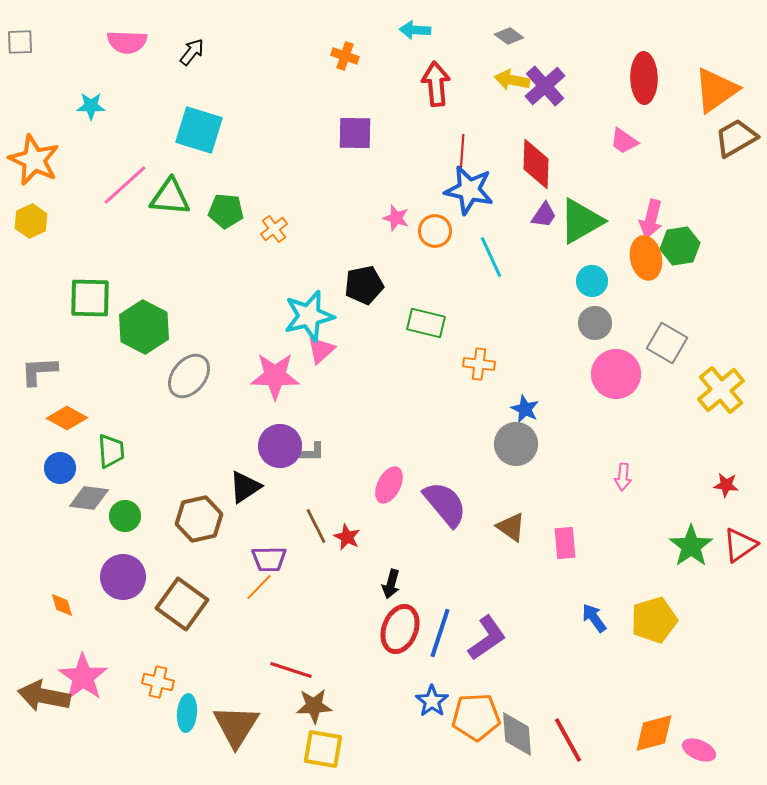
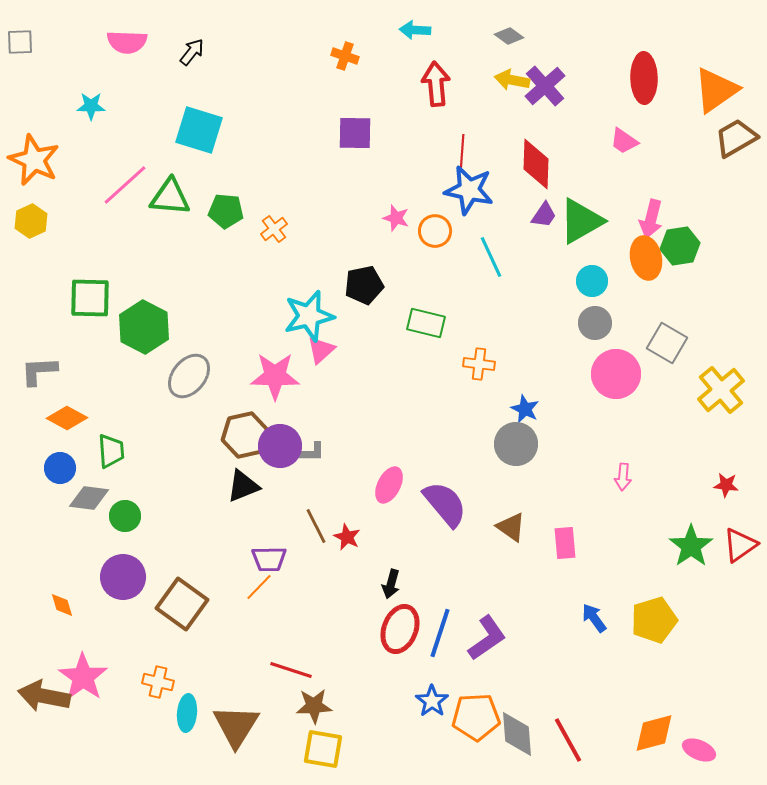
black triangle at (245, 487): moved 2 px left, 1 px up; rotated 12 degrees clockwise
brown hexagon at (199, 519): moved 46 px right, 84 px up
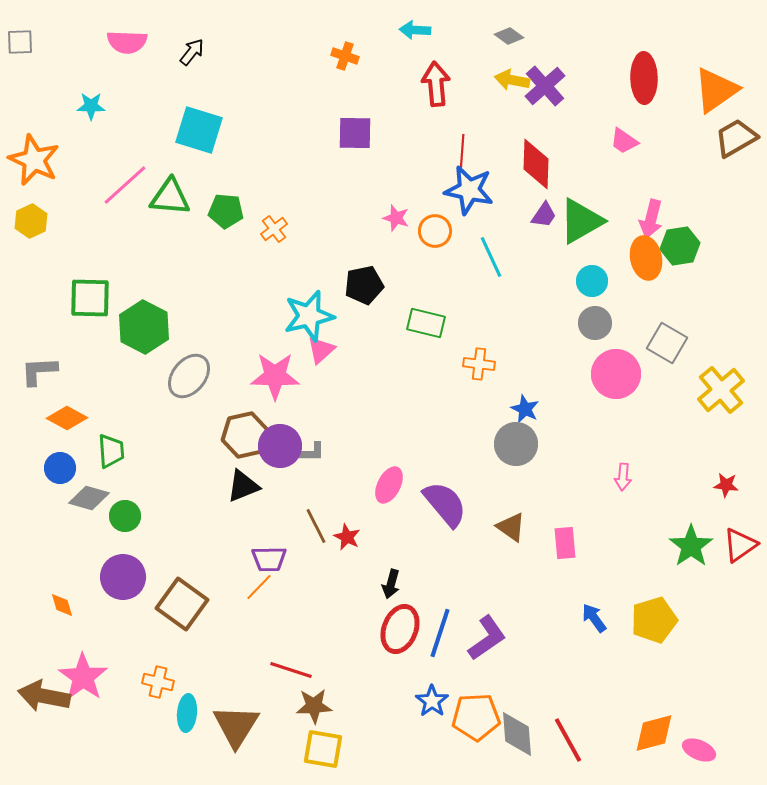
gray diamond at (89, 498): rotated 9 degrees clockwise
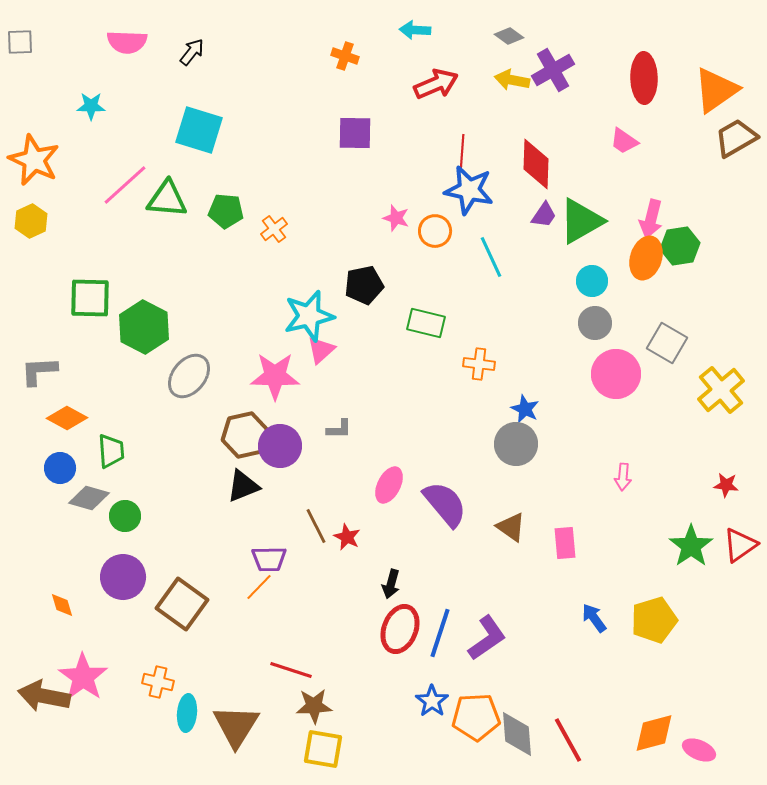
red arrow at (436, 84): rotated 72 degrees clockwise
purple cross at (545, 86): moved 8 px right, 16 px up; rotated 12 degrees clockwise
green triangle at (170, 197): moved 3 px left, 2 px down
orange ellipse at (646, 258): rotated 30 degrees clockwise
gray L-shape at (312, 452): moved 27 px right, 23 px up
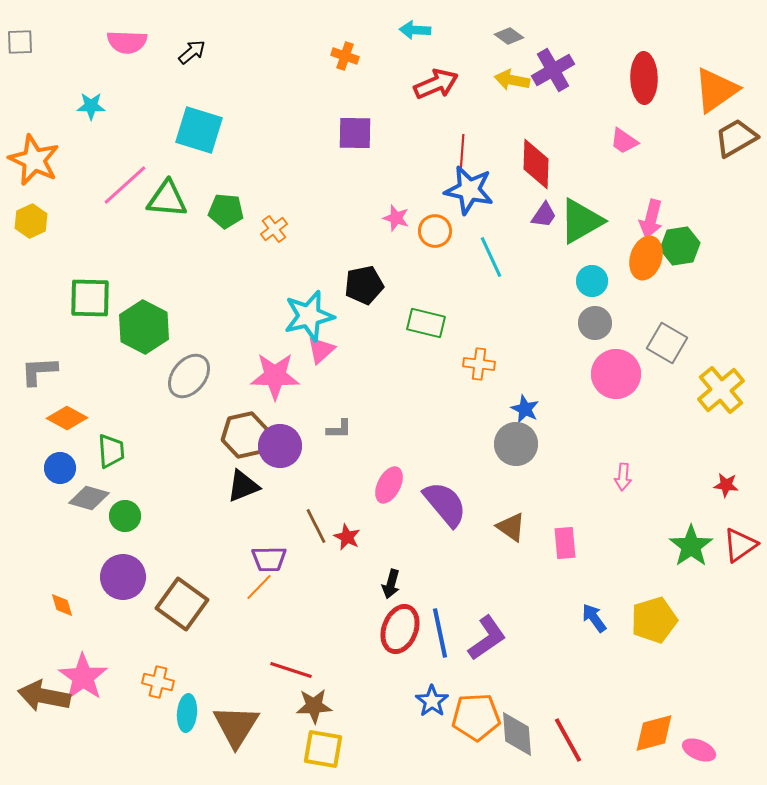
black arrow at (192, 52): rotated 12 degrees clockwise
blue line at (440, 633): rotated 30 degrees counterclockwise
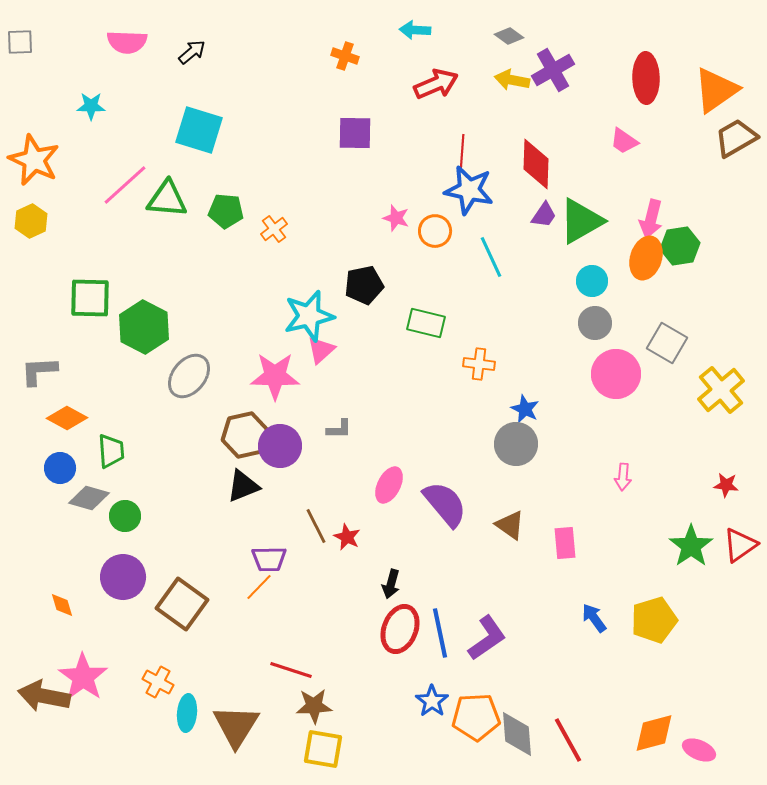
red ellipse at (644, 78): moved 2 px right
brown triangle at (511, 527): moved 1 px left, 2 px up
orange cross at (158, 682): rotated 16 degrees clockwise
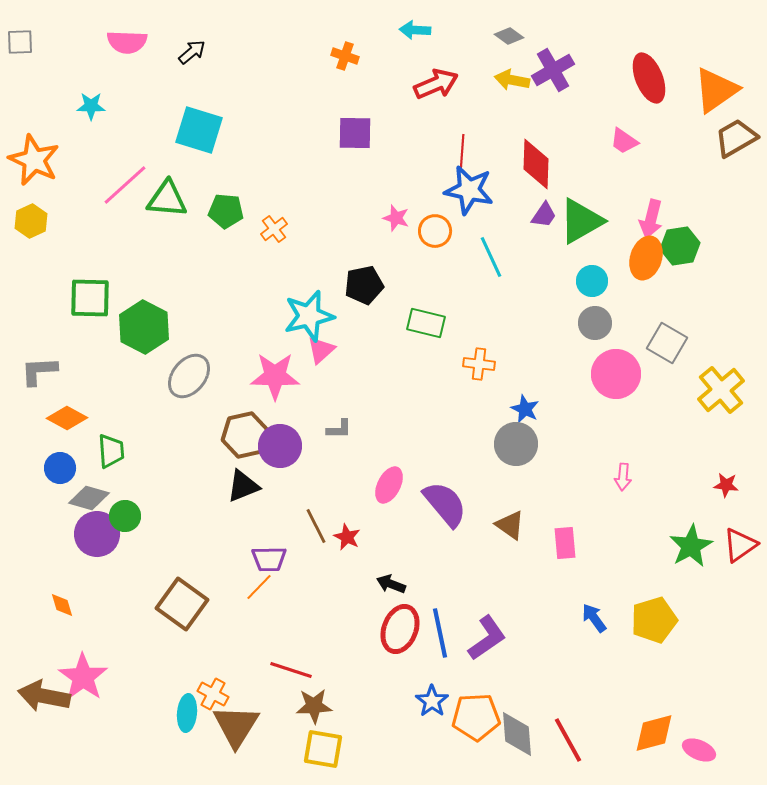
red ellipse at (646, 78): moved 3 px right; rotated 21 degrees counterclockwise
green star at (691, 546): rotated 6 degrees clockwise
purple circle at (123, 577): moved 26 px left, 43 px up
black arrow at (391, 584): rotated 96 degrees clockwise
orange cross at (158, 682): moved 55 px right, 12 px down
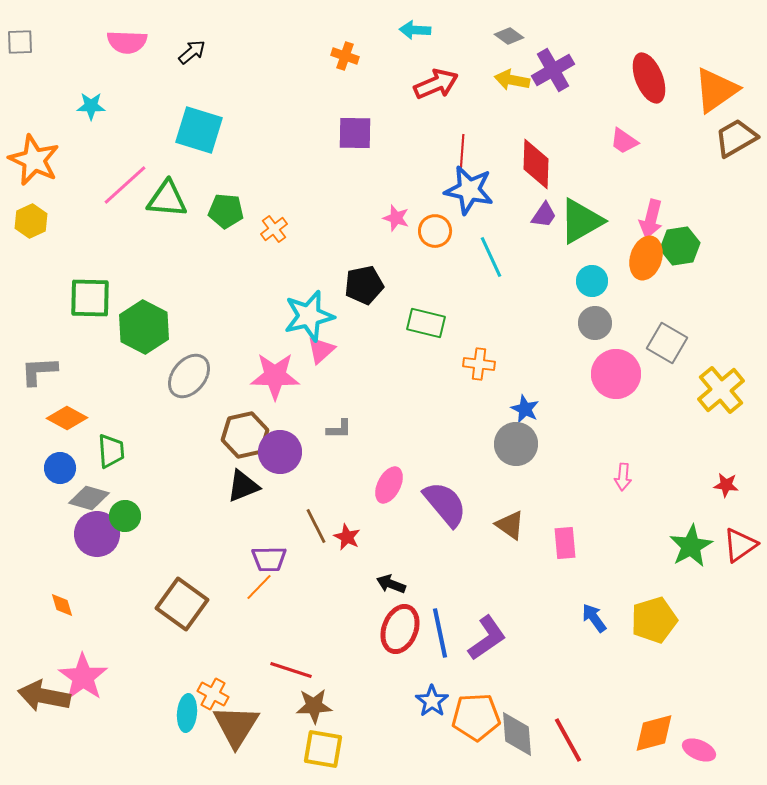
purple circle at (280, 446): moved 6 px down
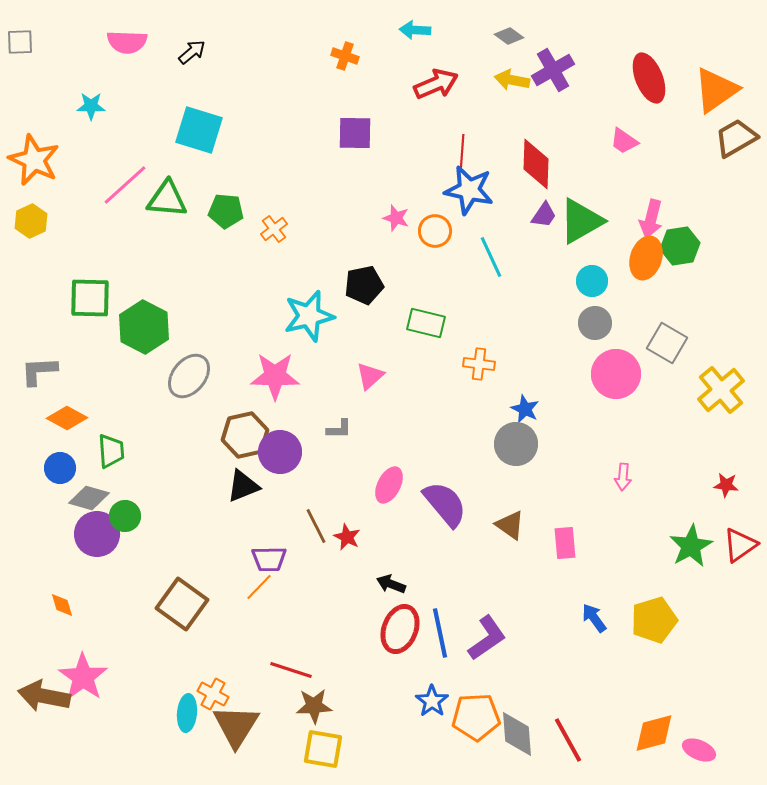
pink triangle at (321, 350): moved 49 px right, 26 px down
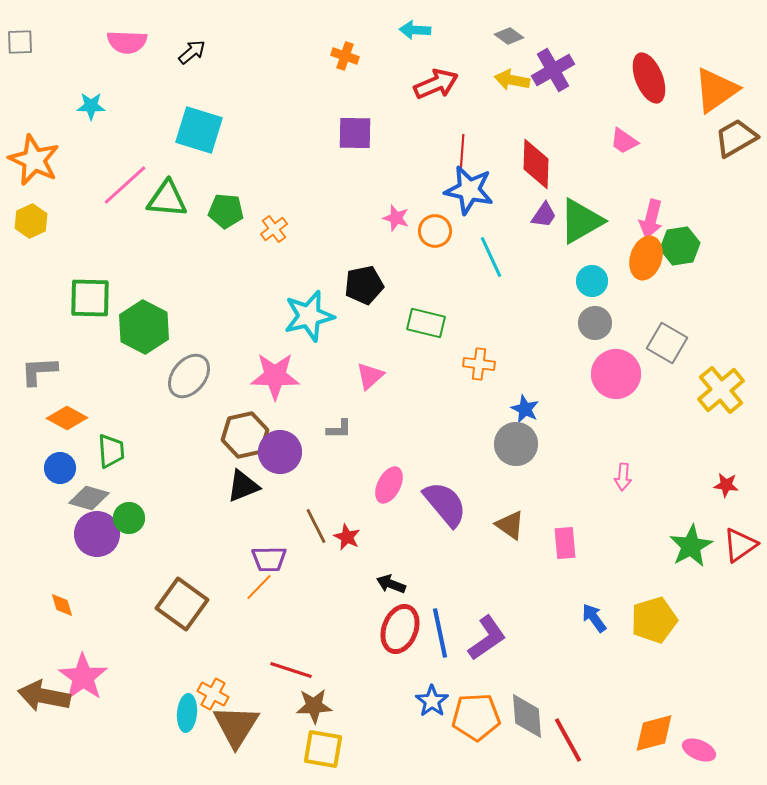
green circle at (125, 516): moved 4 px right, 2 px down
gray diamond at (517, 734): moved 10 px right, 18 px up
